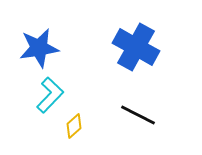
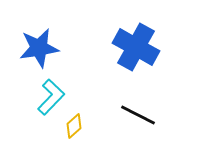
cyan L-shape: moved 1 px right, 2 px down
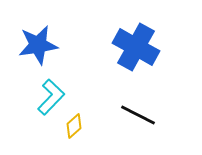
blue star: moved 1 px left, 3 px up
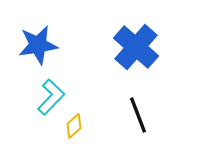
blue cross: rotated 12 degrees clockwise
black line: rotated 42 degrees clockwise
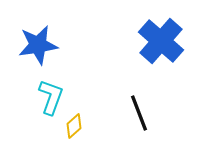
blue cross: moved 25 px right, 6 px up
cyan L-shape: rotated 24 degrees counterclockwise
black line: moved 1 px right, 2 px up
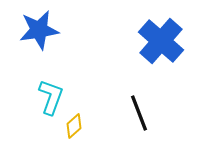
blue star: moved 1 px right, 15 px up
